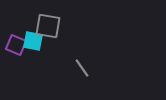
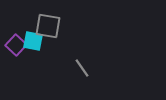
purple square: rotated 20 degrees clockwise
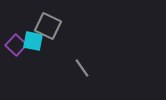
gray square: rotated 16 degrees clockwise
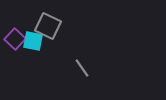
purple square: moved 1 px left, 6 px up
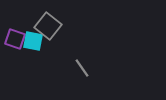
gray square: rotated 12 degrees clockwise
purple square: rotated 25 degrees counterclockwise
